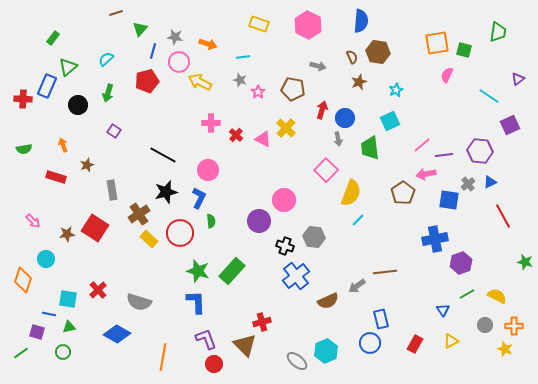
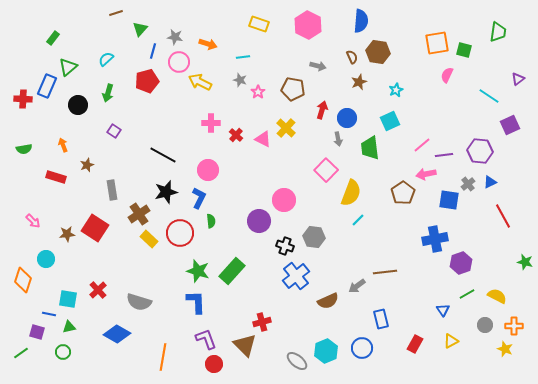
blue circle at (345, 118): moved 2 px right
blue circle at (370, 343): moved 8 px left, 5 px down
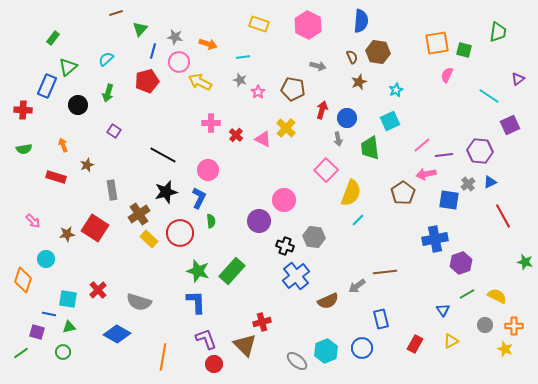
red cross at (23, 99): moved 11 px down
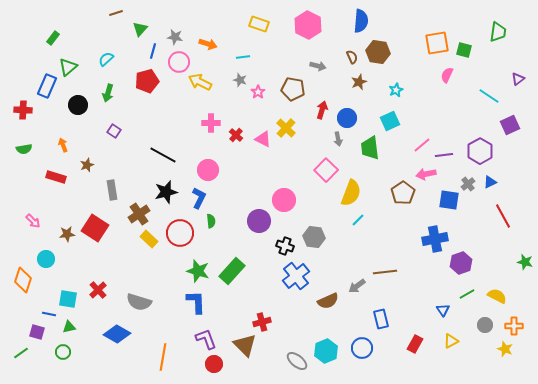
purple hexagon at (480, 151): rotated 25 degrees clockwise
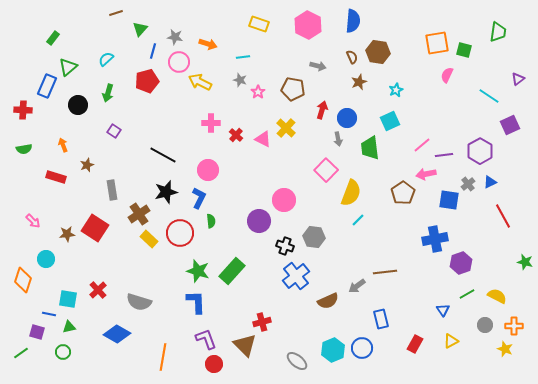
blue semicircle at (361, 21): moved 8 px left
cyan hexagon at (326, 351): moved 7 px right, 1 px up
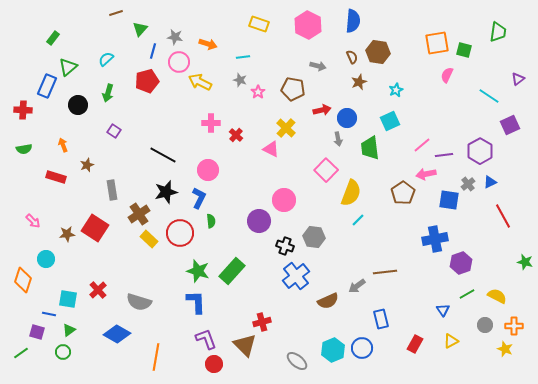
red arrow at (322, 110): rotated 60 degrees clockwise
pink triangle at (263, 139): moved 8 px right, 10 px down
green triangle at (69, 327): moved 3 px down; rotated 24 degrees counterclockwise
orange line at (163, 357): moved 7 px left
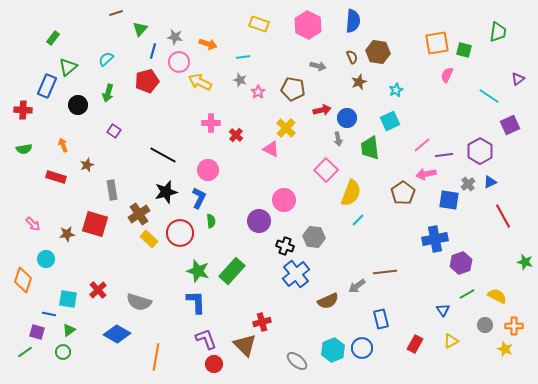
pink arrow at (33, 221): moved 3 px down
red square at (95, 228): moved 4 px up; rotated 16 degrees counterclockwise
blue cross at (296, 276): moved 2 px up
green line at (21, 353): moved 4 px right, 1 px up
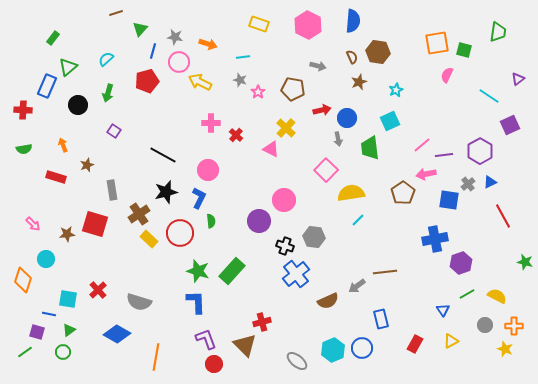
yellow semicircle at (351, 193): rotated 120 degrees counterclockwise
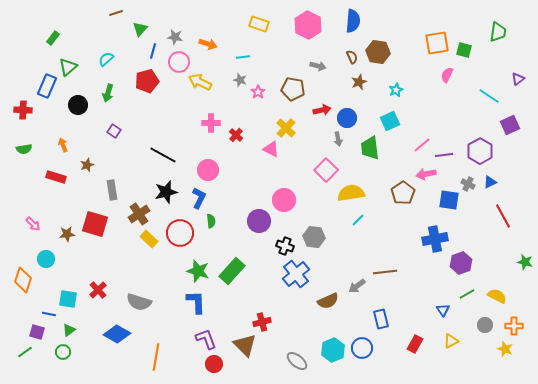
gray cross at (468, 184): rotated 24 degrees counterclockwise
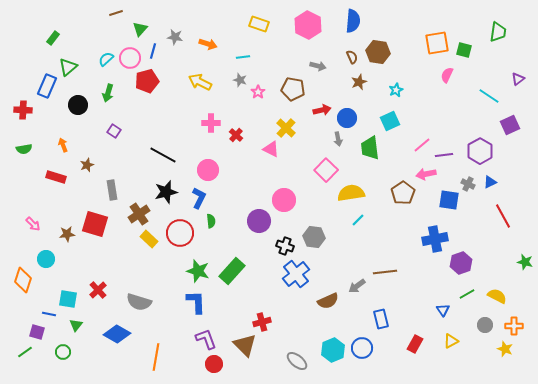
pink circle at (179, 62): moved 49 px left, 4 px up
green triangle at (69, 330): moved 7 px right, 5 px up; rotated 16 degrees counterclockwise
